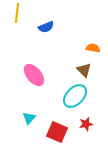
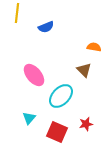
orange semicircle: moved 1 px right, 1 px up
cyan ellipse: moved 14 px left
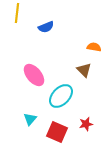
cyan triangle: moved 1 px right, 1 px down
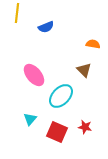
orange semicircle: moved 1 px left, 3 px up
red star: moved 1 px left, 3 px down; rotated 24 degrees clockwise
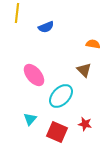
red star: moved 3 px up
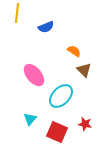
orange semicircle: moved 19 px left, 7 px down; rotated 24 degrees clockwise
